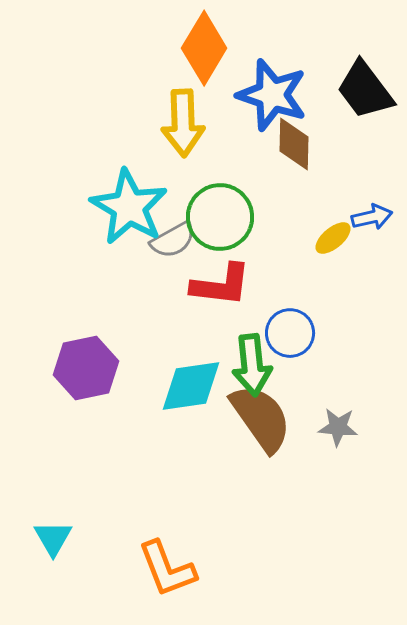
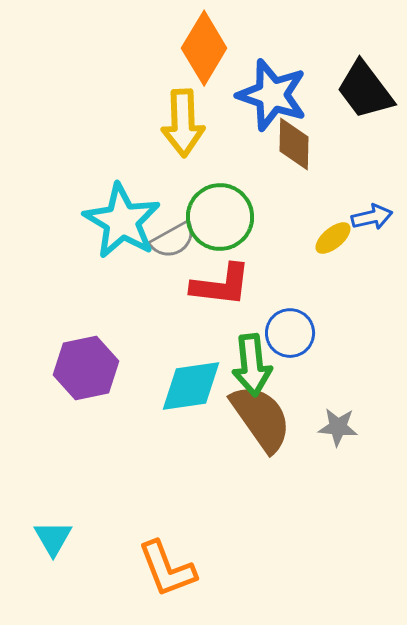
cyan star: moved 7 px left, 14 px down
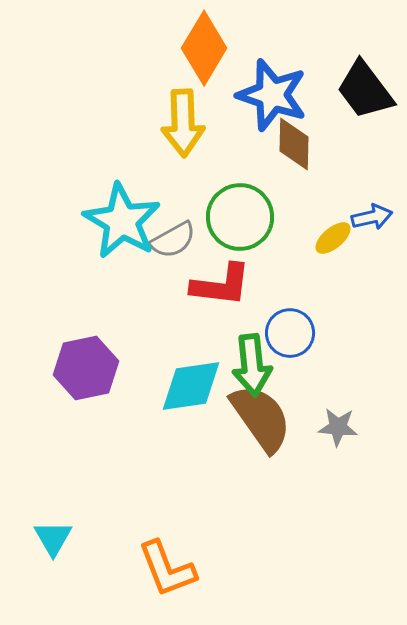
green circle: moved 20 px right
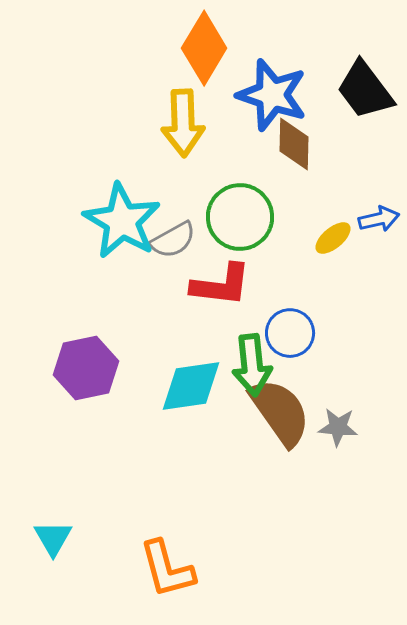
blue arrow: moved 7 px right, 2 px down
brown semicircle: moved 19 px right, 6 px up
orange L-shape: rotated 6 degrees clockwise
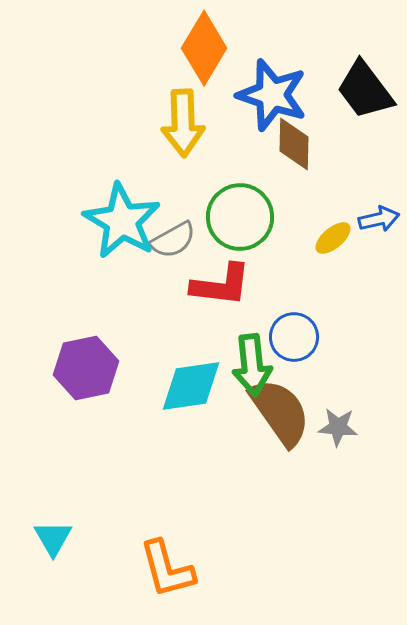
blue circle: moved 4 px right, 4 px down
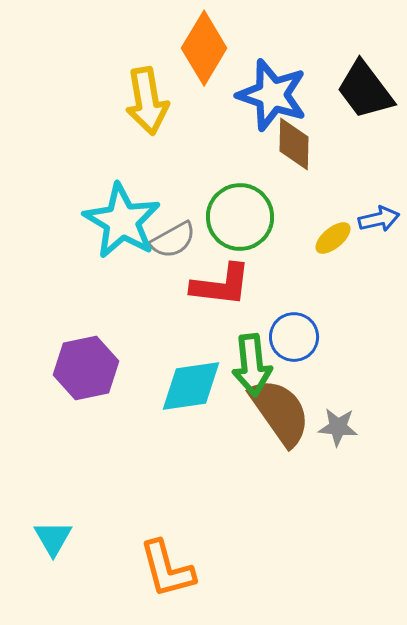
yellow arrow: moved 36 px left, 22 px up; rotated 8 degrees counterclockwise
